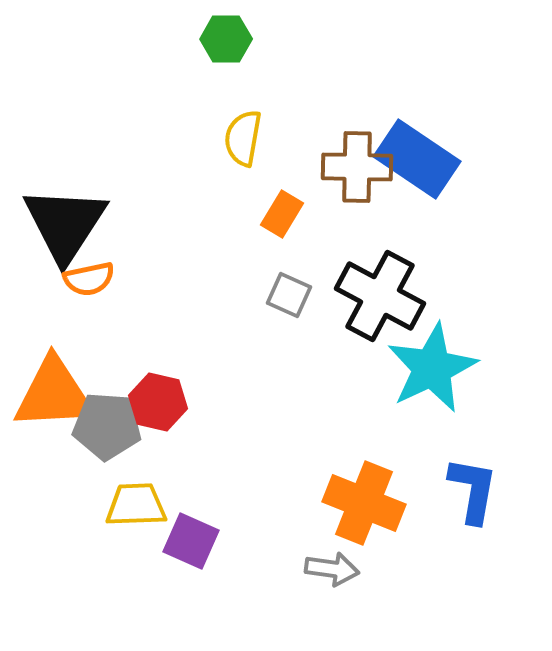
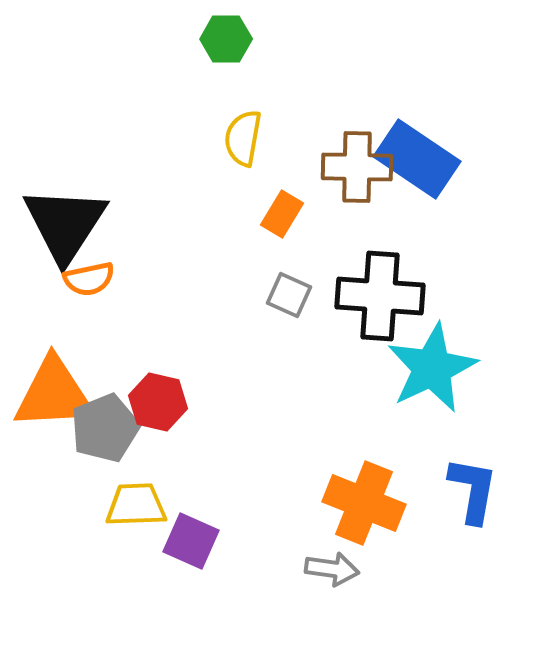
black cross: rotated 24 degrees counterclockwise
gray pentagon: moved 2 px left, 2 px down; rotated 26 degrees counterclockwise
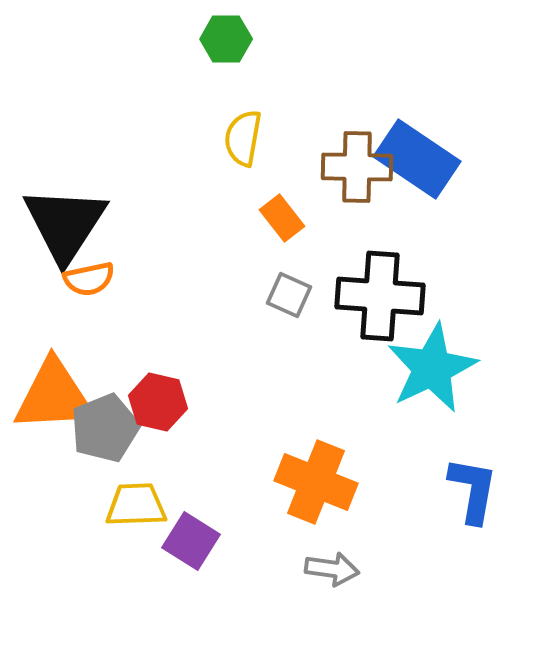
orange rectangle: moved 4 px down; rotated 69 degrees counterclockwise
orange triangle: moved 2 px down
orange cross: moved 48 px left, 21 px up
purple square: rotated 8 degrees clockwise
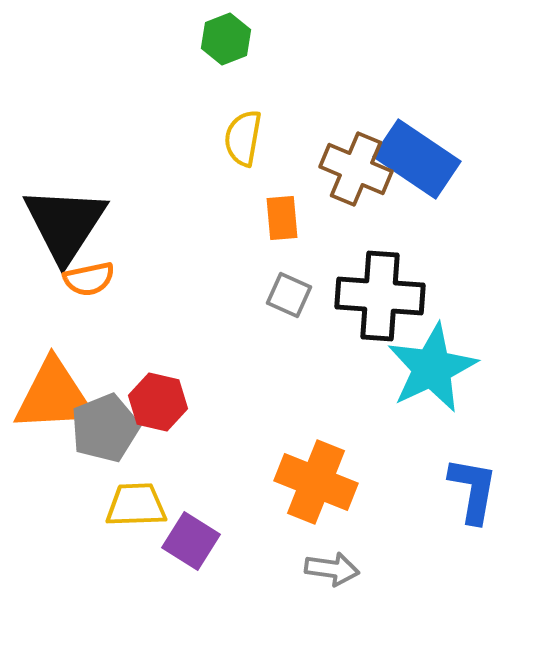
green hexagon: rotated 21 degrees counterclockwise
brown cross: moved 1 px left, 2 px down; rotated 22 degrees clockwise
orange rectangle: rotated 33 degrees clockwise
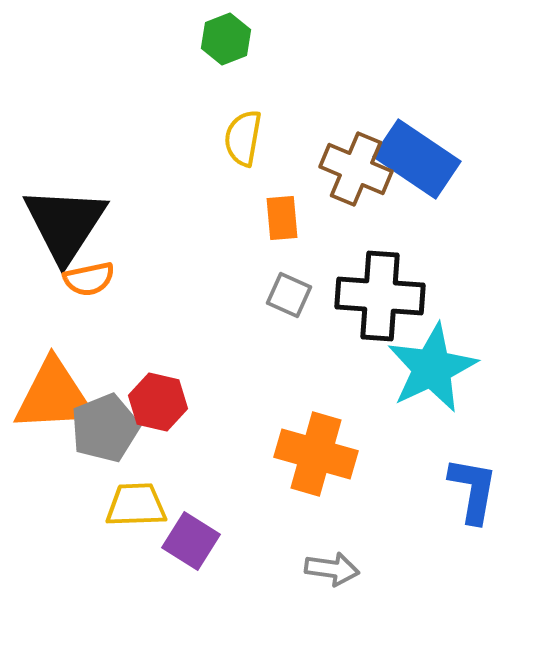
orange cross: moved 28 px up; rotated 6 degrees counterclockwise
